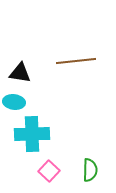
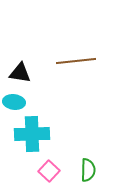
green semicircle: moved 2 px left
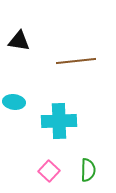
black triangle: moved 1 px left, 32 px up
cyan cross: moved 27 px right, 13 px up
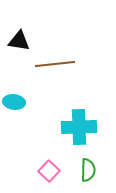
brown line: moved 21 px left, 3 px down
cyan cross: moved 20 px right, 6 px down
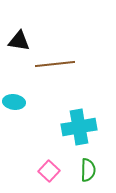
cyan cross: rotated 8 degrees counterclockwise
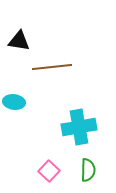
brown line: moved 3 px left, 3 px down
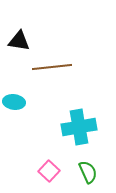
green semicircle: moved 2 px down; rotated 25 degrees counterclockwise
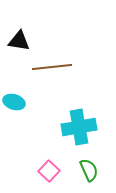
cyan ellipse: rotated 10 degrees clockwise
green semicircle: moved 1 px right, 2 px up
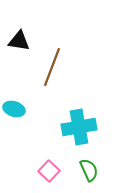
brown line: rotated 63 degrees counterclockwise
cyan ellipse: moved 7 px down
